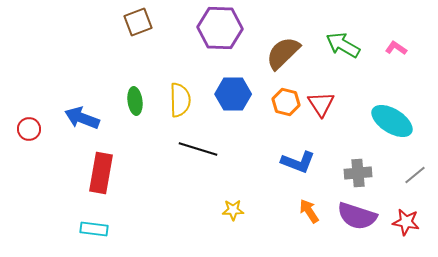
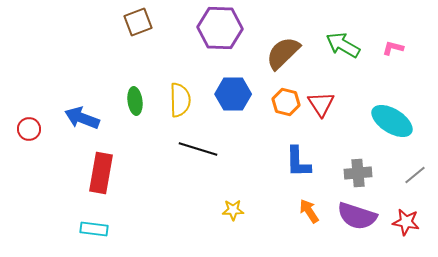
pink L-shape: moved 3 px left; rotated 20 degrees counterclockwise
blue L-shape: rotated 68 degrees clockwise
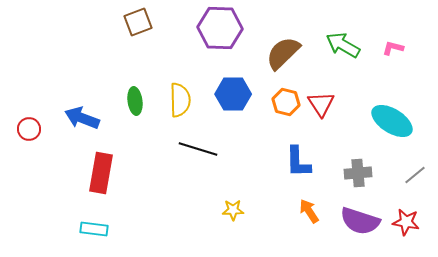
purple semicircle: moved 3 px right, 5 px down
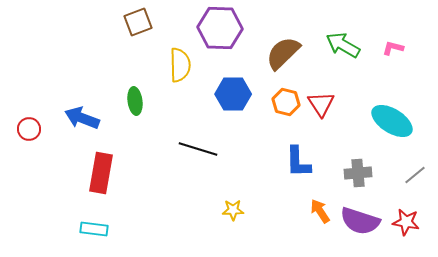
yellow semicircle: moved 35 px up
orange arrow: moved 11 px right
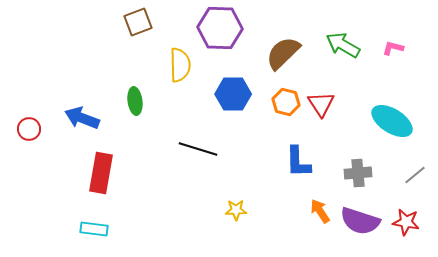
yellow star: moved 3 px right
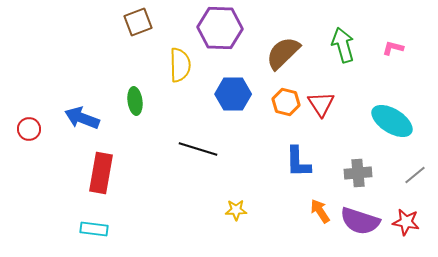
green arrow: rotated 44 degrees clockwise
